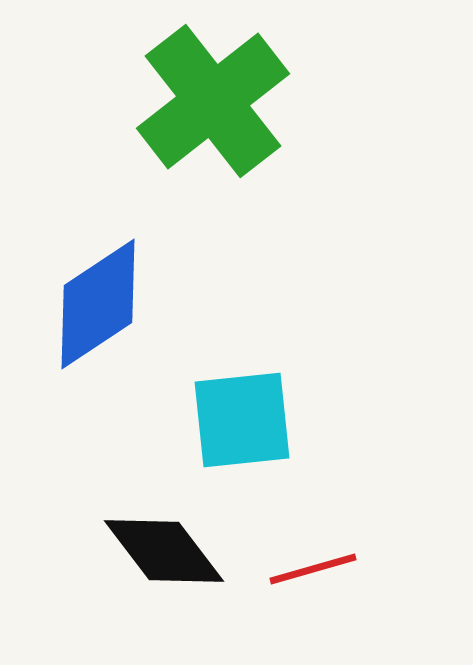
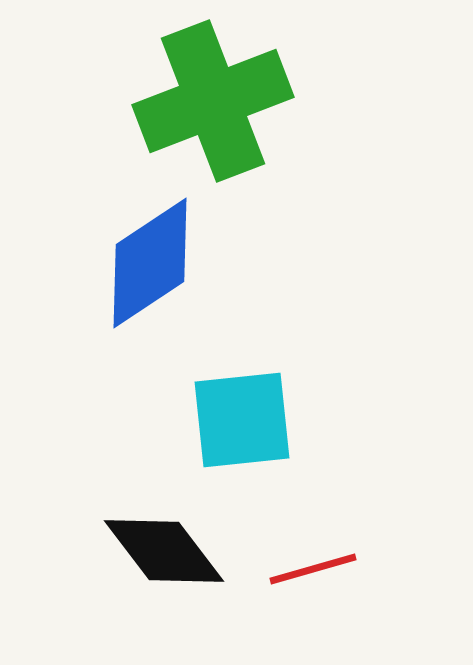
green cross: rotated 17 degrees clockwise
blue diamond: moved 52 px right, 41 px up
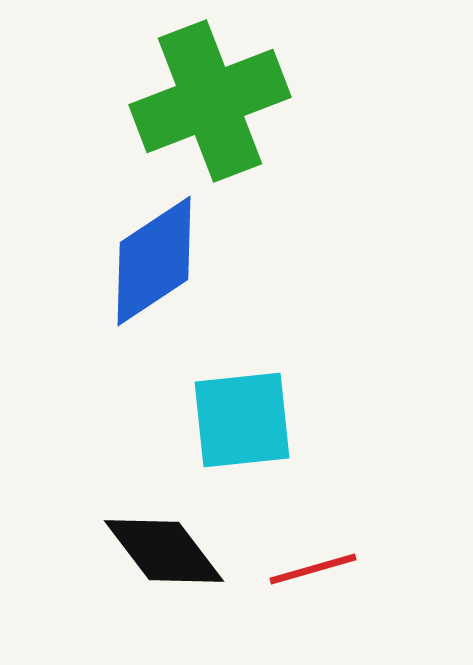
green cross: moved 3 px left
blue diamond: moved 4 px right, 2 px up
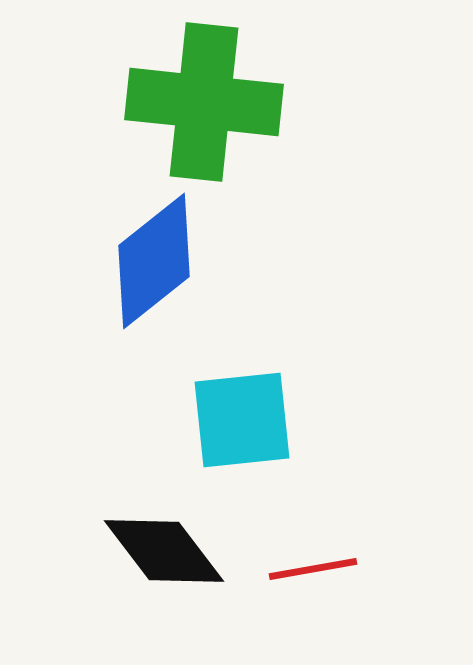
green cross: moved 6 px left, 1 px down; rotated 27 degrees clockwise
blue diamond: rotated 5 degrees counterclockwise
red line: rotated 6 degrees clockwise
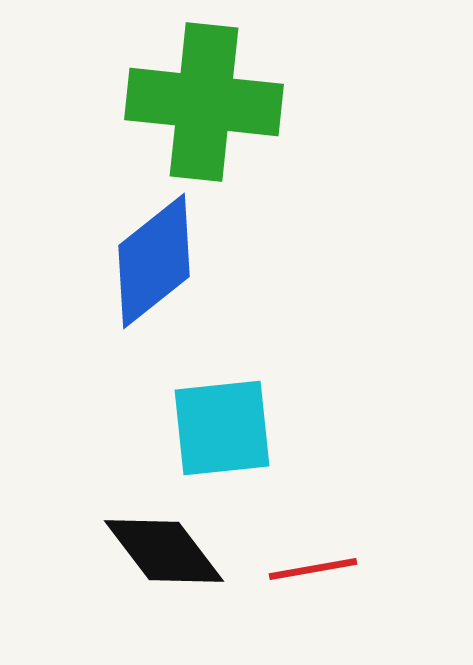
cyan square: moved 20 px left, 8 px down
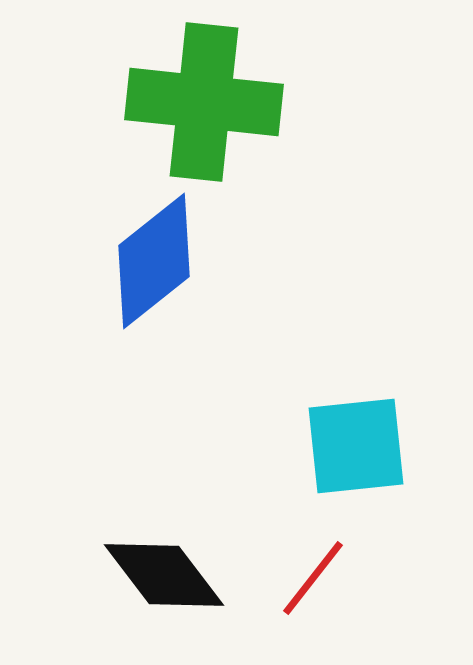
cyan square: moved 134 px right, 18 px down
black diamond: moved 24 px down
red line: moved 9 px down; rotated 42 degrees counterclockwise
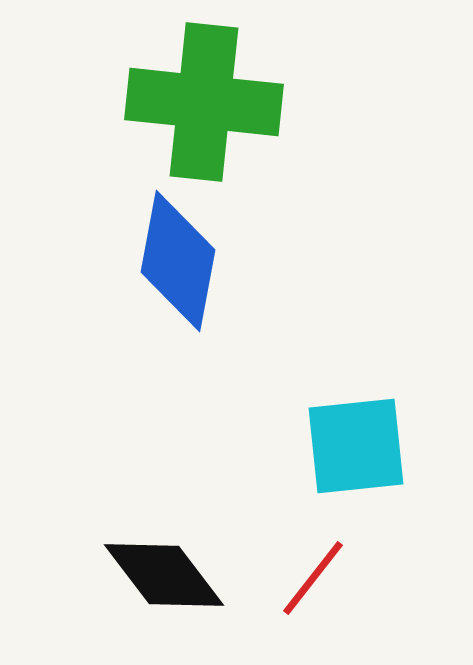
blue diamond: moved 24 px right; rotated 41 degrees counterclockwise
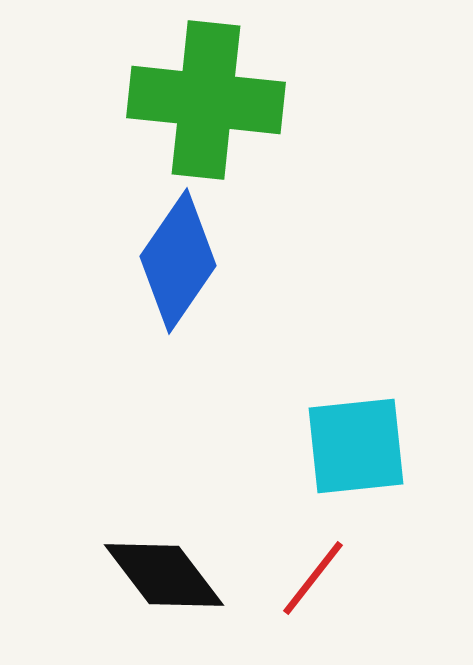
green cross: moved 2 px right, 2 px up
blue diamond: rotated 24 degrees clockwise
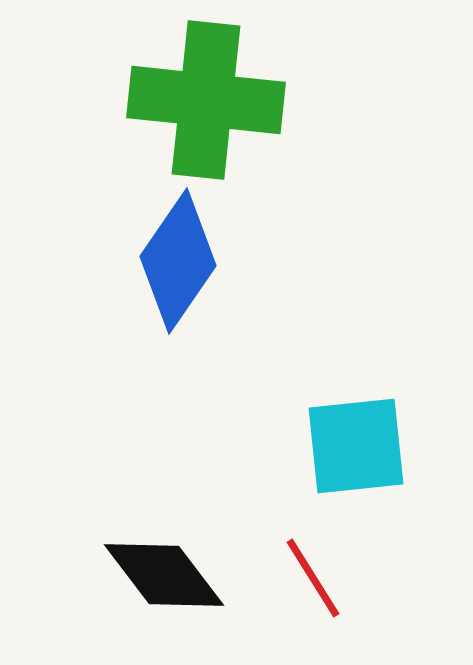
red line: rotated 70 degrees counterclockwise
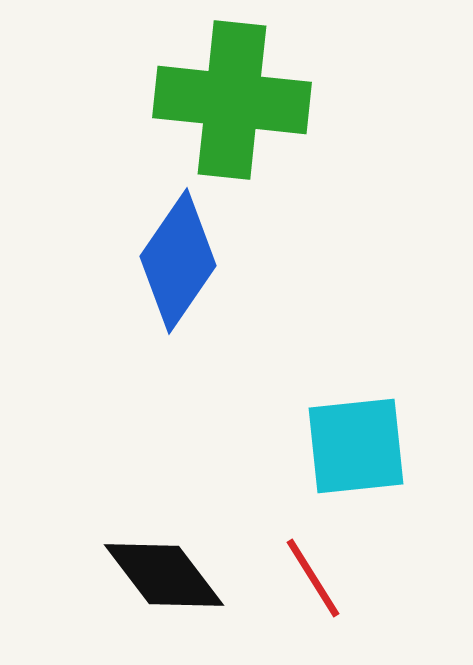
green cross: moved 26 px right
